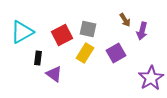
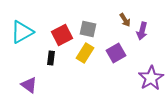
black rectangle: moved 13 px right
purple triangle: moved 25 px left, 11 px down
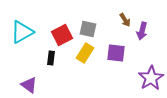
purple square: rotated 36 degrees clockwise
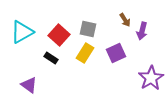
red square: moved 3 px left; rotated 20 degrees counterclockwise
purple square: rotated 30 degrees counterclockwise
black rectangle: rotated 64 degrees counterclockwise
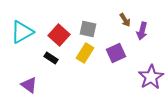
purple star: moved 1 px up
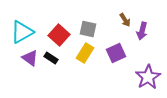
purple star: moved 3 px left
purple triangle: moved 1 px right, 27 px up
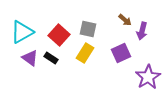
brown arrow: rotated 16 degrees counterclockwise
purple square: moved 5 px right
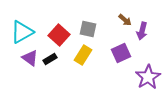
yellow rectangle: moved 2 px left, 2 px down
black rectangle: moved 1 px left, 1 px down; rotated 64 degrees counterclockwise
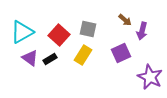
purple star: moved 2 px right; rotated 15 degrees counterclockwise
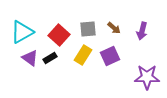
brown arrow: moved 11 px left, 8 px down
gray square: rotated 18 degrees counterclockwise
purple square: moved 11 px left, 3 px down
black rectangle: moved 1 px up
purple star: moved 3 px left; rotated 25 degrees counterclockwise
